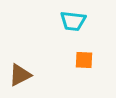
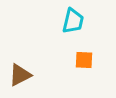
cyan trapezoid: rotated 84 degrees counterclockwise
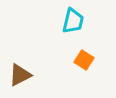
orange square: rotated 30 degrees clockwise
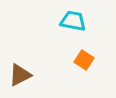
cyan trapezoid: rotated 92 degrees counterclockwise
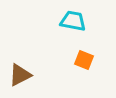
orange square: rotated 12 degrees counterclockwise
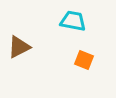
brown triangle: moved 1 px left, 28 px up
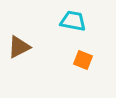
orange square: moved 1 px left
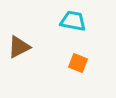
orange square: moved 5 px left, 3 px down
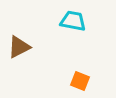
orange square: moved 2 px right, 18 px down
